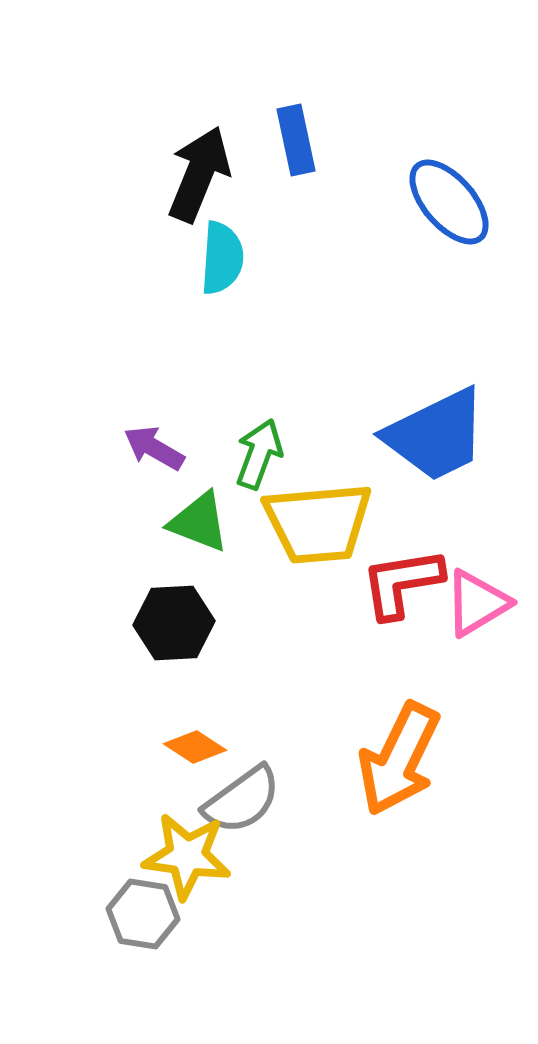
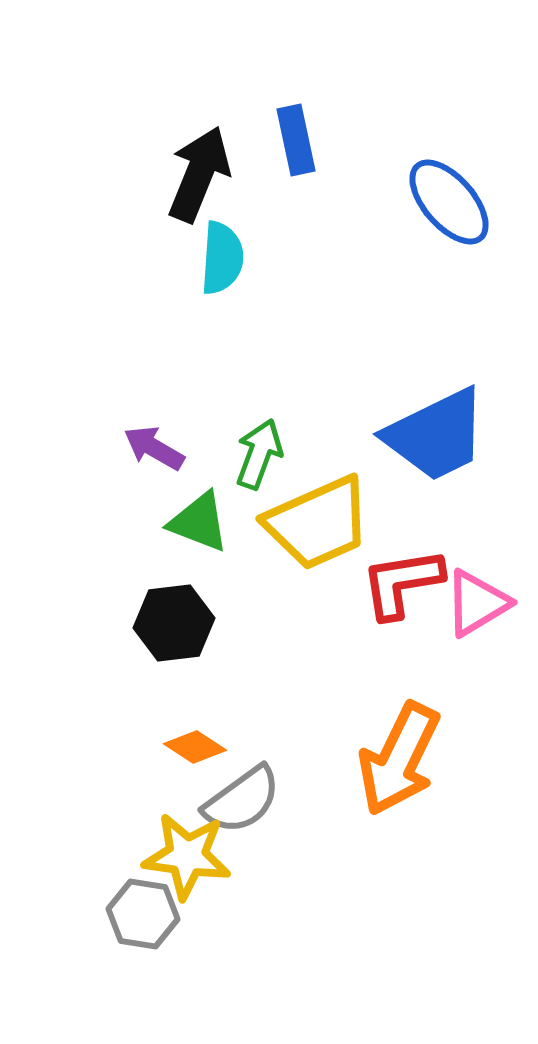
yellow trapezoid: rotated 19 degrees counterclockwise
black hexagon: rotated 4 degrees counterclockwise
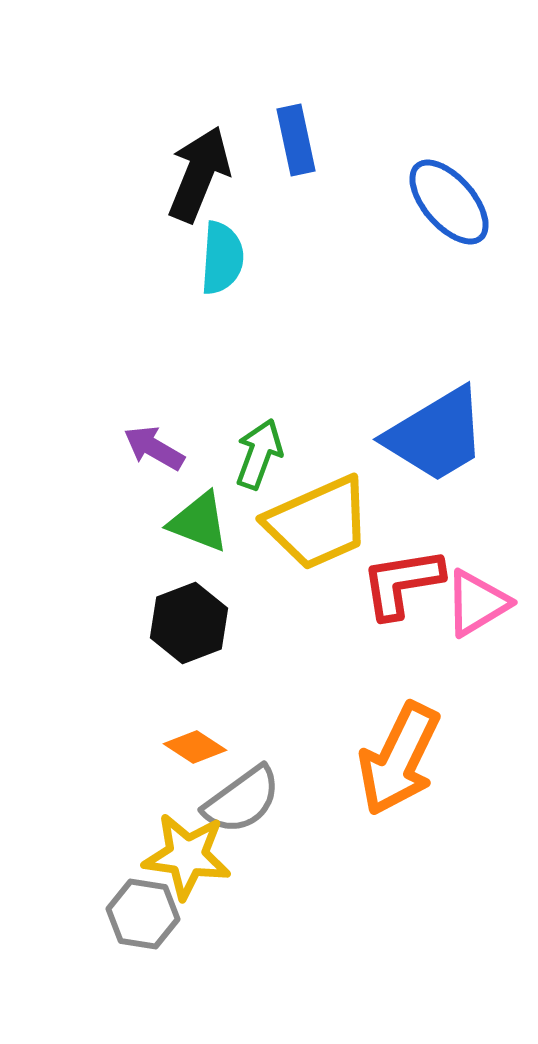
blue trapezoid: rotated 5 degrees counterclockwise
black hexagon: moved 15 px right; rotated 14 degrees counterclockwise
